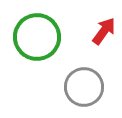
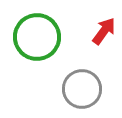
gray circle: moved 2 px left, 2 px down
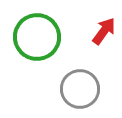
gray circle: moved 2 px left
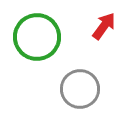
red arrow: moved 5 px up
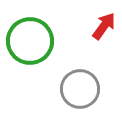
green circle: moved 7 px left, 4 px down
